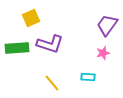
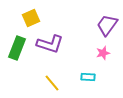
green rectangle: rotated 65 degrees counterclockwise
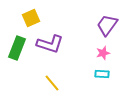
cyan rectangle: moved 14 px right, 3 px up
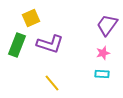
green rectangle: moved 3 px up
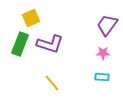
green rectangle: moved 3 px right, 1 px up
pink star: rotated 16 degrees clockwise
cyan rectangle: moved 3 px down
